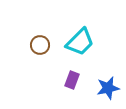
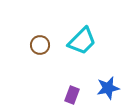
cyan trapezoid: moved 2 px right, 1 px up
purple rectangle: moved 15 px down
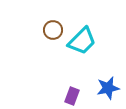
brown circle: moved 13 px right, 15 px up
purple rectangle: moved 1 px down
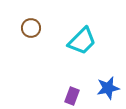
brown circle: moved 22 px left, 2 px up
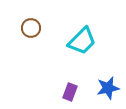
purple rectangle: moved 2 px left, 4 px up
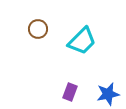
brown circle: moved 7 px right, 1 px down
blue star: moved 6 px down
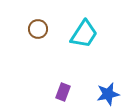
cyan trapezoid: moved 2 px right, 7 px up; rotated 12 degrees counterclockwise
purple rectangle: moved 7 px left
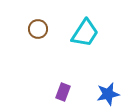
cyan trapezoid: moved 1 px right, 1 px up
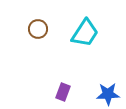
blue star: rotated 10 degrees clockwise
